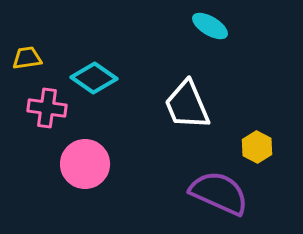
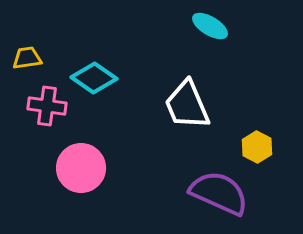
pink cross: moved 2 px up
pink circle: moved 4 px left, 4 px down
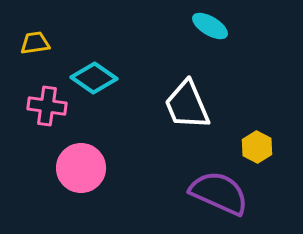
yellow trapezoid: moved 8 px right, 15 px up
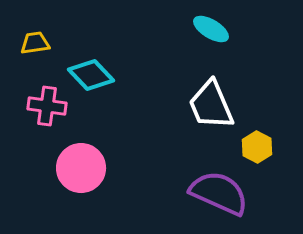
cyan ellipse: moved 1 px right, 3 px down
cyan diamond: moved 3 px left, 3 px up; rotated 12 degrees clockwise
white trapezoid: moved 24 px right
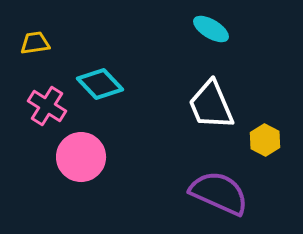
cyan diamond: moved 9 px right, 9 px down
pink cross: rotated 24 degrees clockwise
yellow hexagon: moved 8 px right, 7 px up
pink circle: moved 11 px up
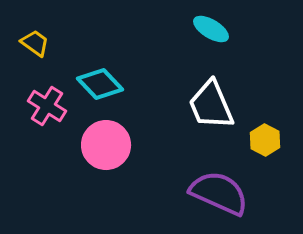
yellow trapezoid: rotated 44 degrees clockwise
pink circle: moved 25 px right, 12 px up
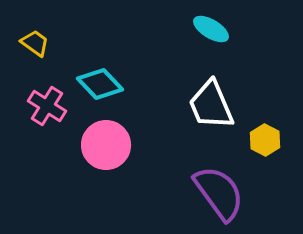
purple semicircle: rotated 30 degrees clockwise
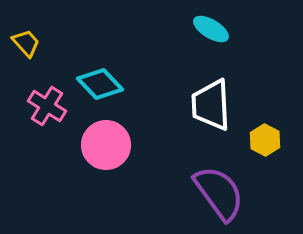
yellow trapezoid: moved 9 px left; rotated 12 degrees clockwise
white trapezoid: rotated 20 degrees clockwise
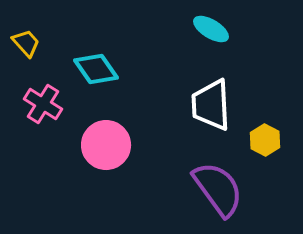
cyan diamond: moved 4 px left, 15 px up; rotated 9 degrees clockwise
pink cross: moved 4 px left, 2 px up
purple semicircle: moved 1 px left, 4 px up
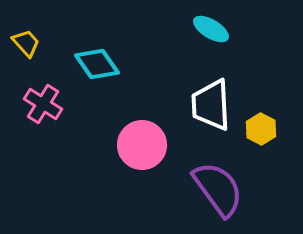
cyan diamond: moved 1 px right, 5 px up
yellow hexagon: moved 4 px left, 11 px up
pink circle: moved 36 px right
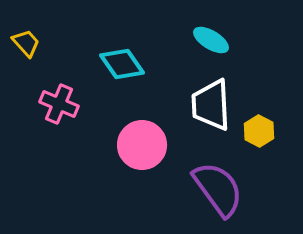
cyan ellipse: moved 11 px down
cyan diamond: moved 25 px right
pink cross: moved 16 px right; rotated 9 degrees counterclockwise
yellow hexagon: moved 2 px left, 2 px down
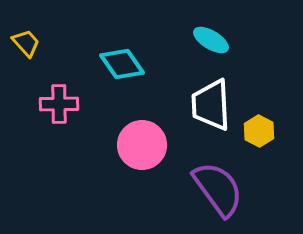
pink cross: rotated 24 degrees counterclockwise
